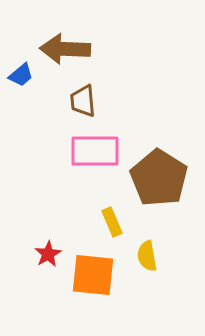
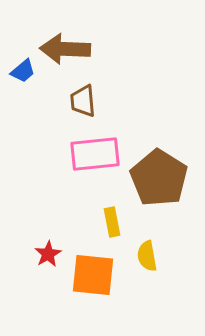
blue trapezoid: moved 2 px right, 4 px up
pink rectangle: moved 3 px down; rotated 6 degrees counterclockwise
yellow rectangle: rotated 12 degrees clockwise
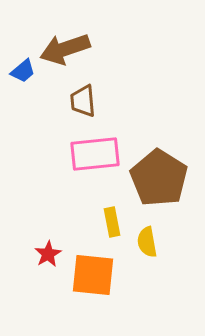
brown arrow: rotated 21 degrees counterclockwise
yellow semicircle: moved 14 px up
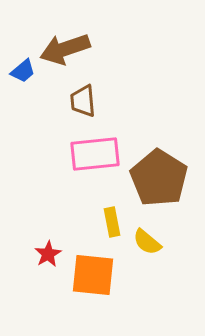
yellow semicircle: rotated 40 degrees counterclockwise
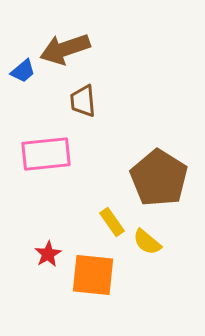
pink rectangle: moved 49 px left
yellow rectangle: rotated 24 degrees counterclockwise
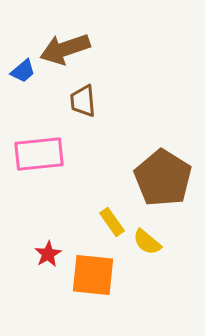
pink rectangle: moved 7 px left
brown pentagon: moved 4 px right
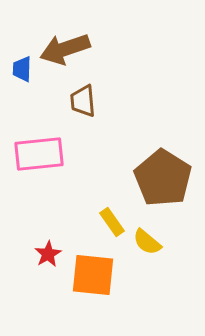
blue trapezoid: moved 1 px left, 2 px up; rotated 132 degrees clockwise
